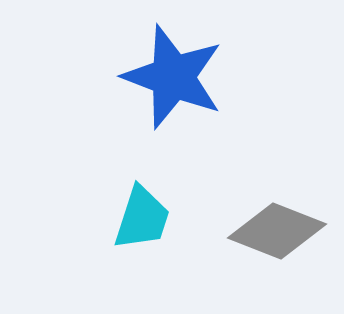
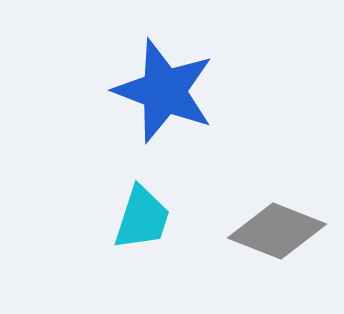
blue star: moved 9 px left, 14 px down
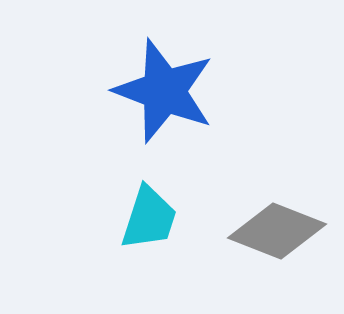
cyan trapezoid: moved 7 px right
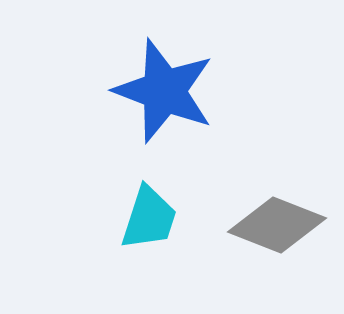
gray diamond: moved 6 px up
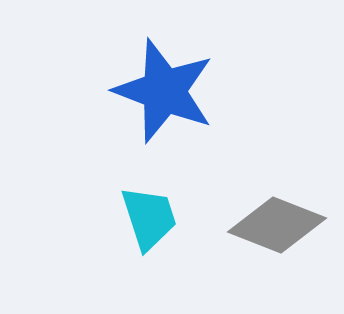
cyan trapezoid: rotated 36 degrees counterclockwise
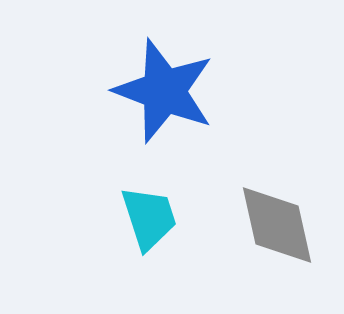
gray diamond: rotated 56 degrees clockwise
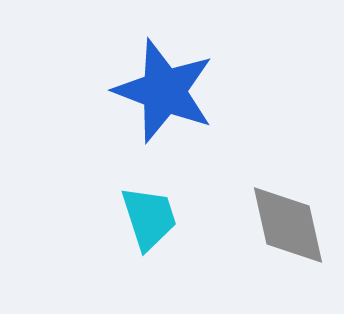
gray diamond: moved 11 px right
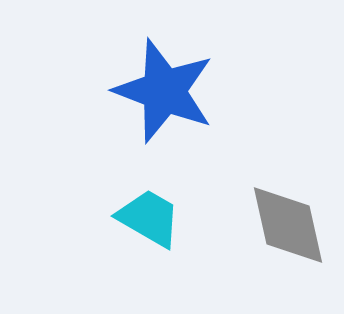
cyan trapezoid: rotated 42 degrees counterclockwise
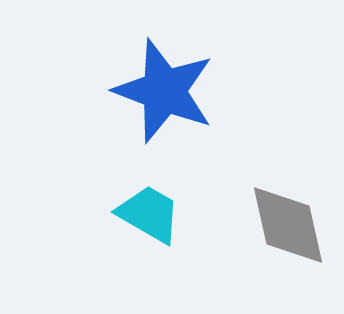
cyan trapezoid: moved 4 px up
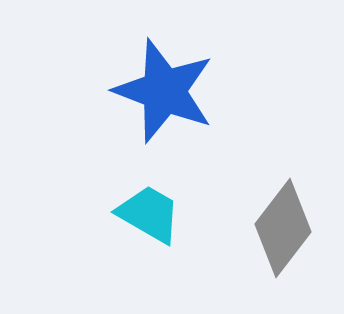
gray diamond: moved 5 px left, 3 px down; rotated 50 degrees clockwise
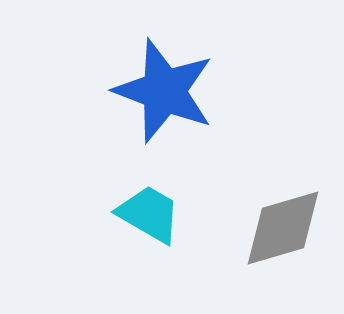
gray diamond: rotated 36 degrees clockwise
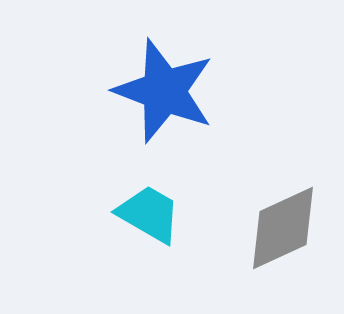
gray diamond: rotated 8 degrees counterclockwise
